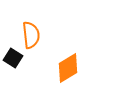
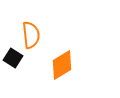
orange diamond: moved 6 px left, 3 px up
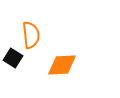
orange diamond: rotated 28 degrees clockwise
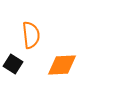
black square: moved 6 px down
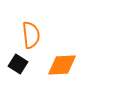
black square: moved 5 px right
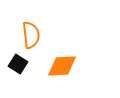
orange diamond: moved 1 px down
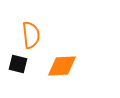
black square: rotated 18 degrees counterclockwise
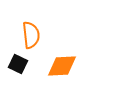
black square: rotated 12 degrees clockwise
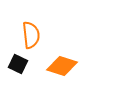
orange diamond: rotated 20 degrees clockwise
